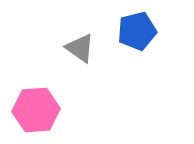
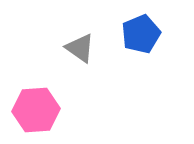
blue pentagon: moved 4 px right, 3 px down; rotated 9 degrees counterclockwise
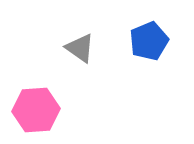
blue pentagon: moved 8 px right, 7 px down
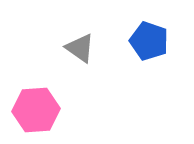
blue pentagon: rotated 30 degrees counterclockwise
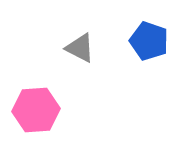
gray triangle: rotated 8 degrees counterclockwise
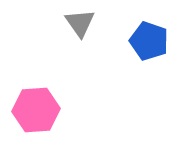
gray triangle: moved 25 px up; rotated 28 degrees clockwise
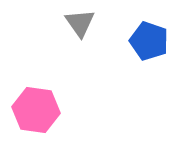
pink hexagon: rotated 12 degrees clockwise
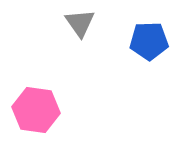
blue pentagon: rotated 21 degrees counterclockwise
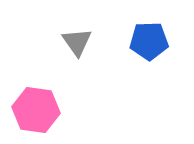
gray triangle: moved 3 px left, 19 px down
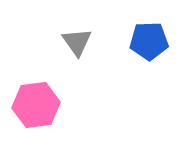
pink hexagon: moved 5 px up; rotated 15 degrees counterclockwise
